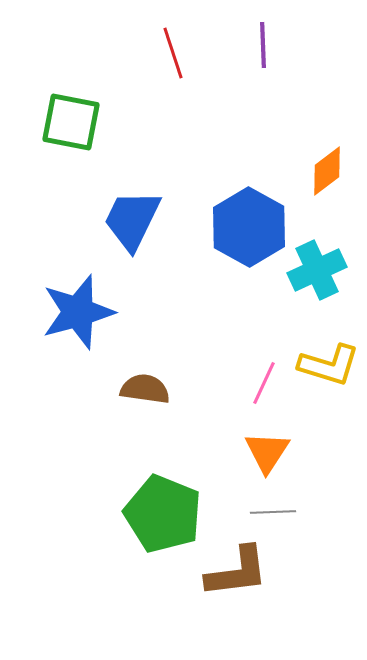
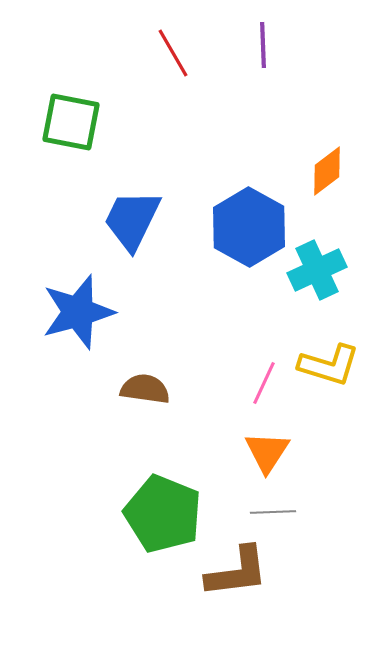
red line: rotated 12 degrees counterclockwise
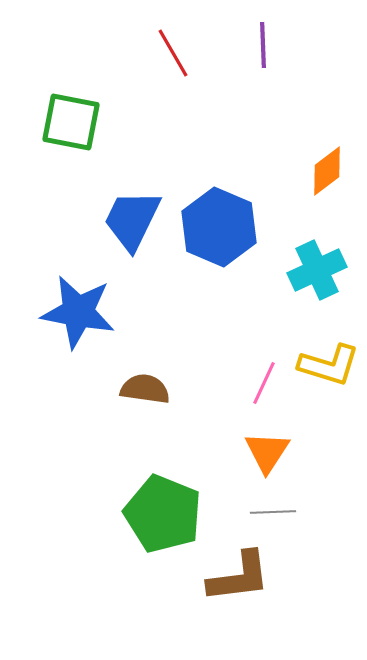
blue hexagon: moved 30 px left; rotated 6 degrees counterclockwise
blue star: rotated 26 degrees clockwise
brown L-shape: moved 2 px right, 5 px down
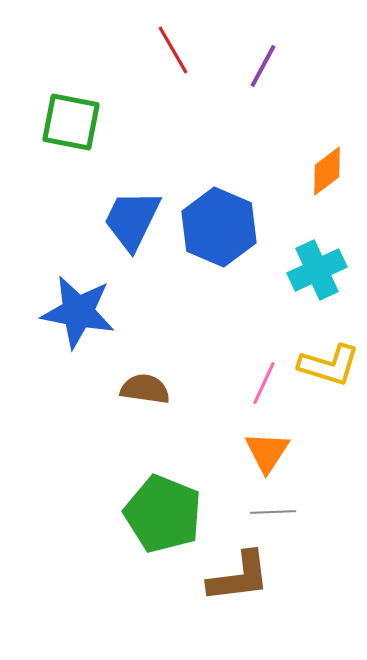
purple line: moved 21 px down; rotated 30 degrees clockwise
red line: moved 3 px up
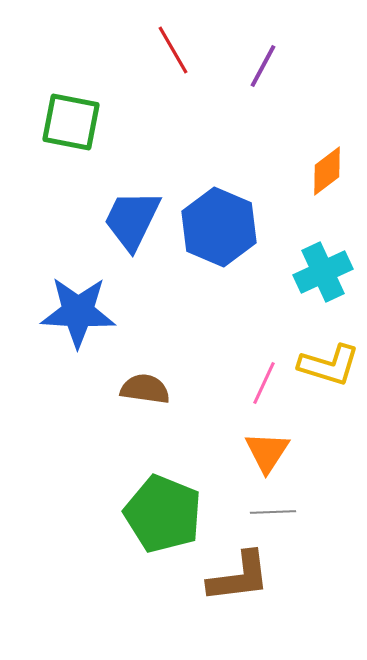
cyan cross: moved 6 px right, 2 px down
blue star: rotated 8 degrees counterclockwise
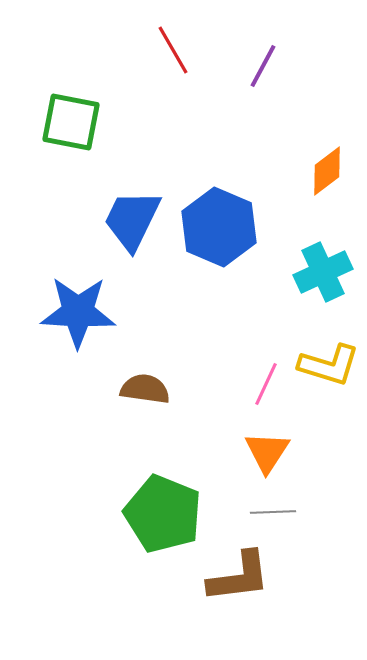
pink line: moved 2 px right, 1 px down
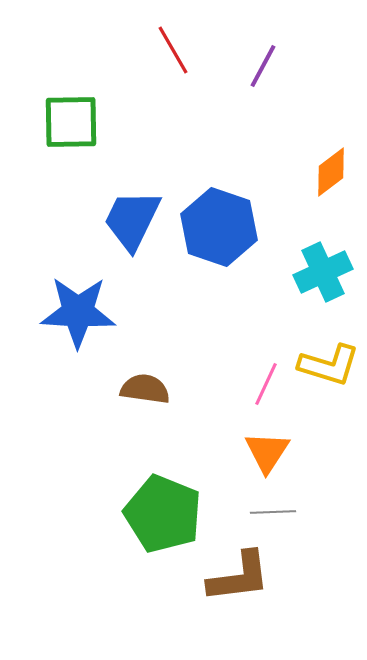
green square: rotated 12 degrees counterclockwise
orange diamond: moved 4 px right, 1 px down
blue hexagon: rotated 4 degrees counterclockwise
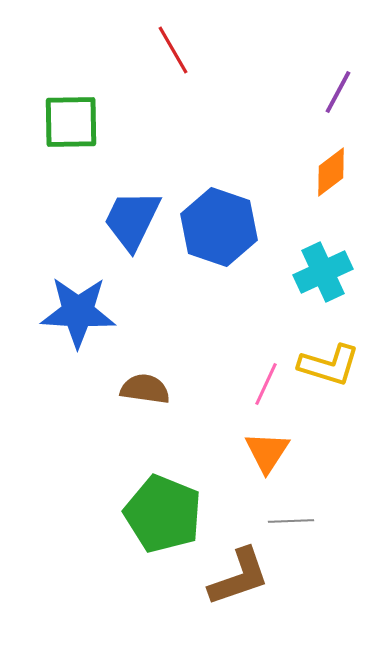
purple line: moved 75 px right, 26 px down
gray line: moved 18 px right, 9 px down
brown L-shape: rotated 12 degrees counterclockwise
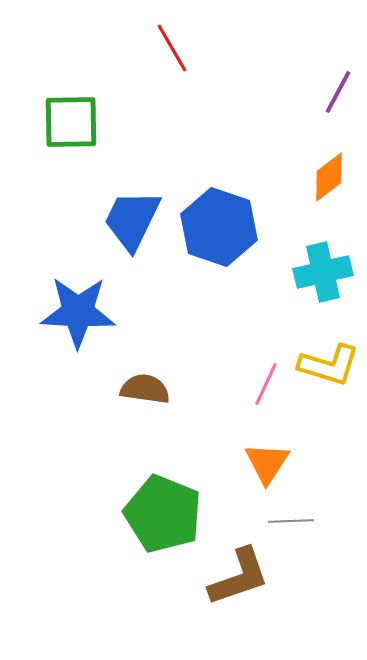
red line: moved 1 px left, 2 px up
orange diamond: moved 2 px left, 5 px down
cyan cross: rotated 12 degrees clockwise
orange triangle: moved 11 px down
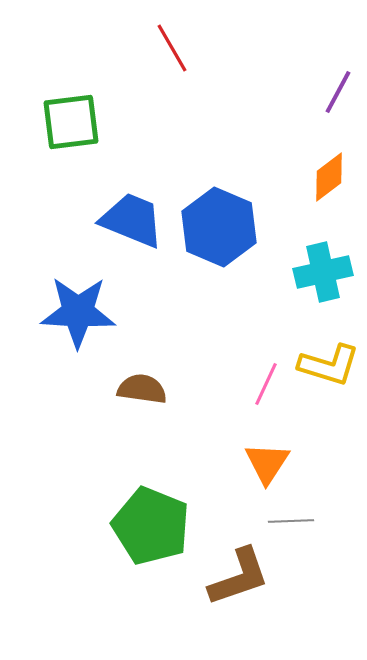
green square: rotated 6 degrees counterclockwise
blue trapezoid: rotated 86 degrees clockwise
blue hexagon: rotated 4 degrees clockwise
brown semicircle: moved 3 px left
green pentagon: moved 12 px left, 12 px down
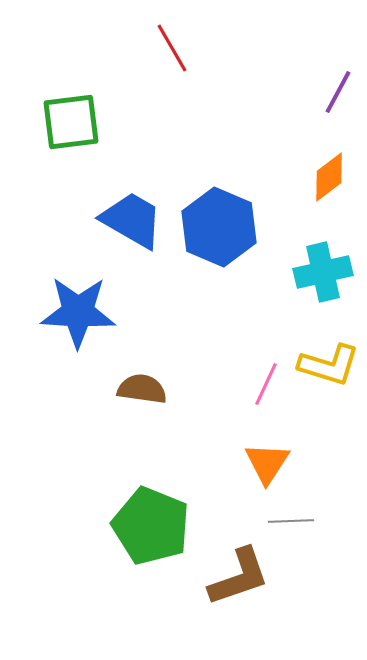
blue trapezoid: rotated 8 degrees clockwise
